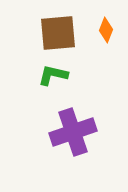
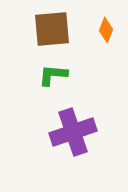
brown square: moved 6 px left, 4 px up
green L-shape: rotated 8 degrees counterclockwise
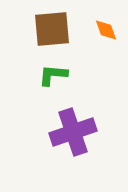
orange diamond: rotated 40 degrees counterclockwise
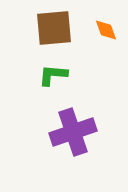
brown square: moved 2 px right, 1 px up
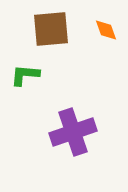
brown square: moved 3 px left, 1 px down
green L-shape: moved 28 px left
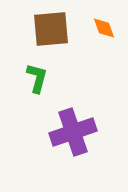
orange diamond: moved 2 px left, 2 px up
green L-shape: moved 12 px right, 3 px down; rotated 100 degrees clockwise
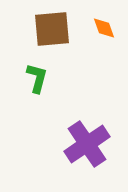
brown square: moved 1 px right
purple cross: moved 14 px right, 12 px down; rotated 15 degrees counterclockwise
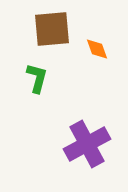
orange diamond: moved 7 px left, 21 px down
purple cross: rotated 6 degrees clockwise
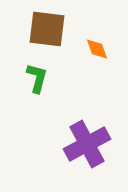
brown square: moved 5 px left; rotated 12 degrees clockwise
